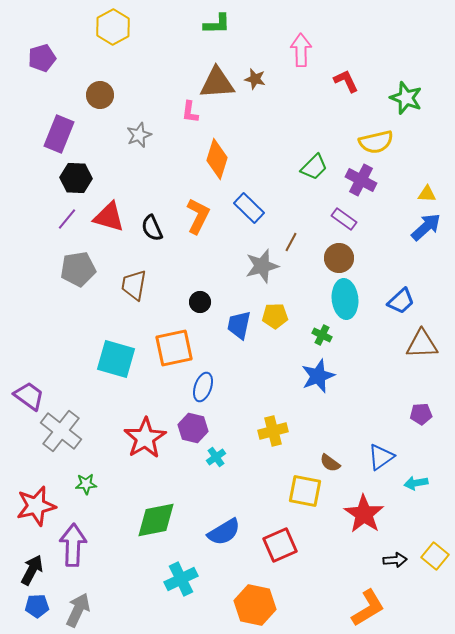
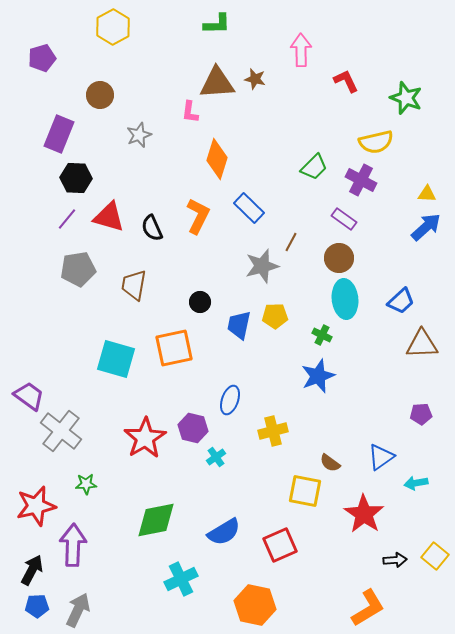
blue ellipse at (203, 387): moved 27 px right, 13 px down
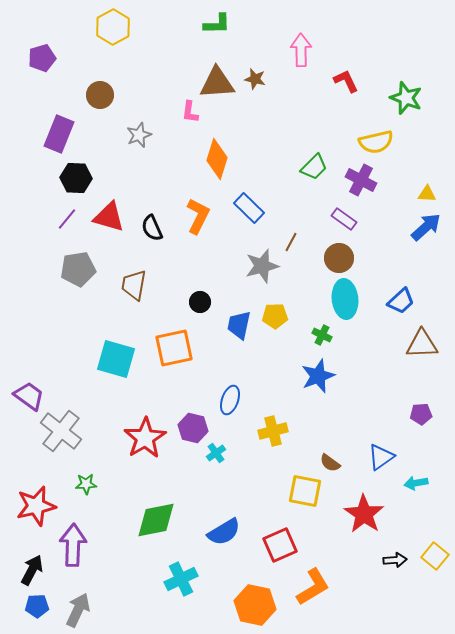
cyan cross at (216, 457): moved 4 px up
orange L-shape at (368, 608): moved 55 px left, 21 px up
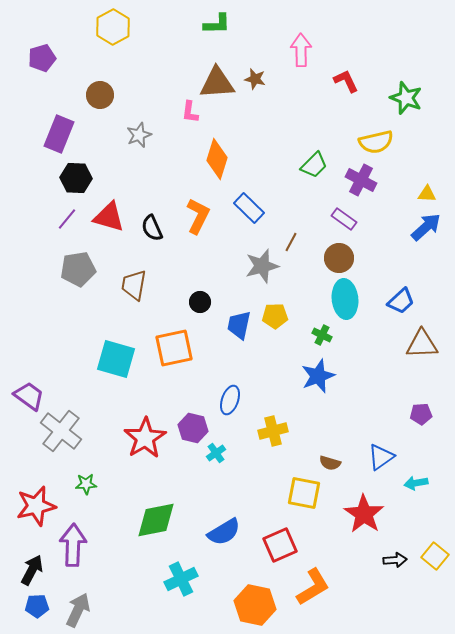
green trapezoid at (314, 167): moved 2 px up
brown semicircle at (330, 463): rotated 20 degrees counterclockwise
yellow square at (305, 491): moved 1 px left, 2 px down
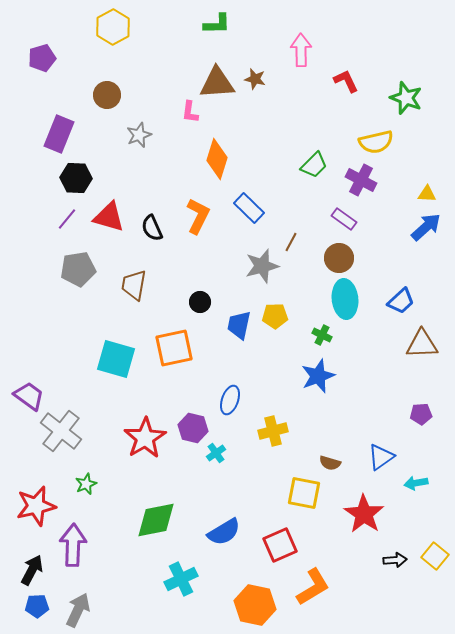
brown circle at (100, 95): moved 7 px right
green star at (86, 484): rotated 20 degrees counterclockwise
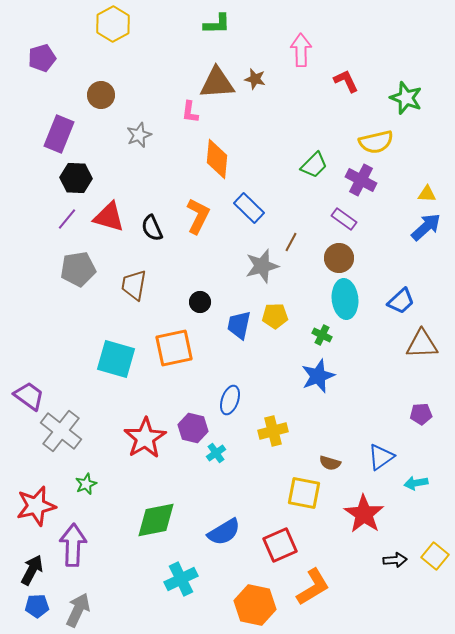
yellow hexagon at (113, 27): moved 3 px up
brown circle at (107, 95): moved 6 px left
orange diamond at (217, 159): rotated 12 degrees counterclockwise
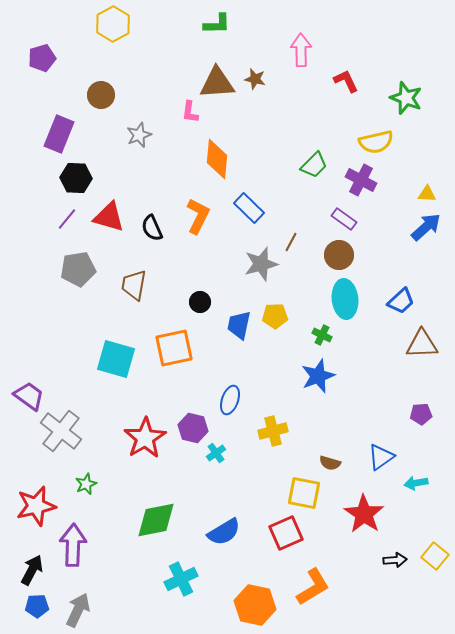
brown circle at (339, 258): moved 3 px up
gray star at (262, 266): moved 1 px left, 2 px up
red square at (280, 545): moved 6 px right, 12 px up
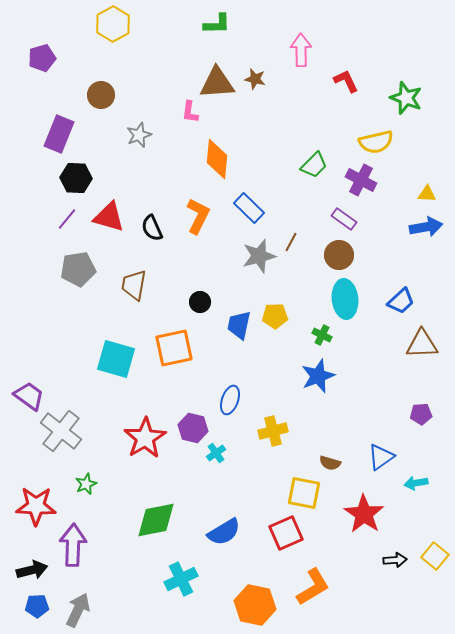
blue arrow at (426, 227): rotated 32 degrees clockwise
gray star at (261, 264): moved 2 px left, 8 px up
red star at (36, 506): rotated 15 degrees clockwise
black arrow at (32, 570): rotated 48 degrees clockwise
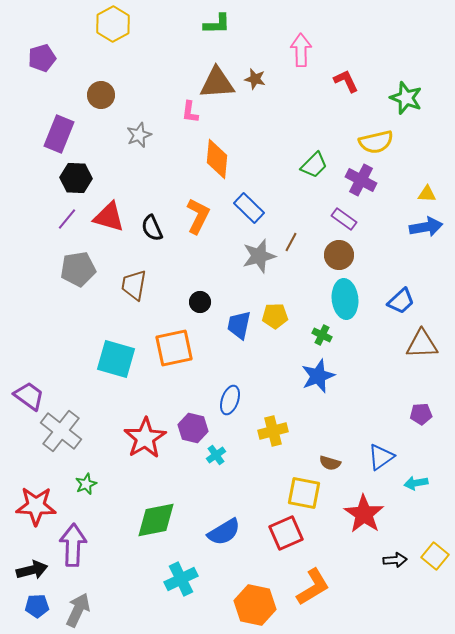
cyan cross at (216, 453): moved 2 px down
